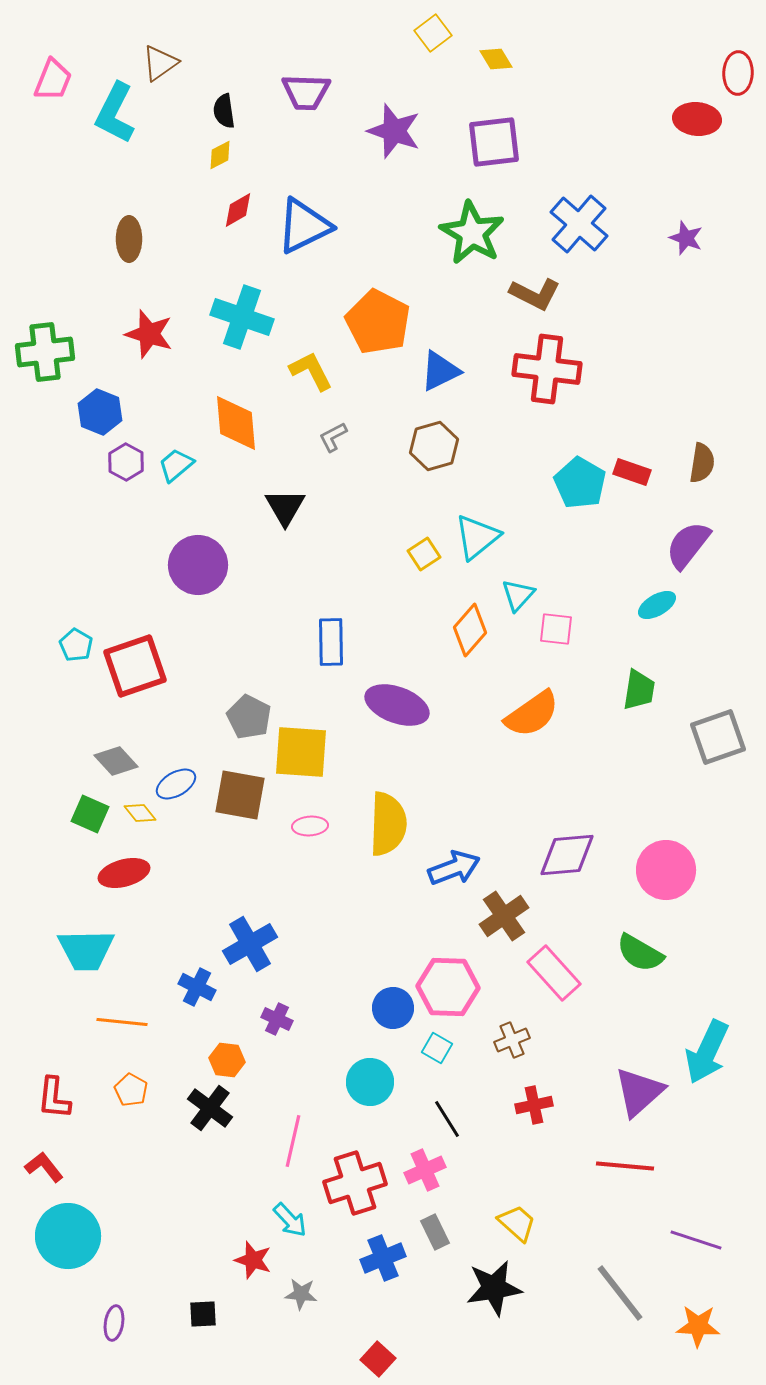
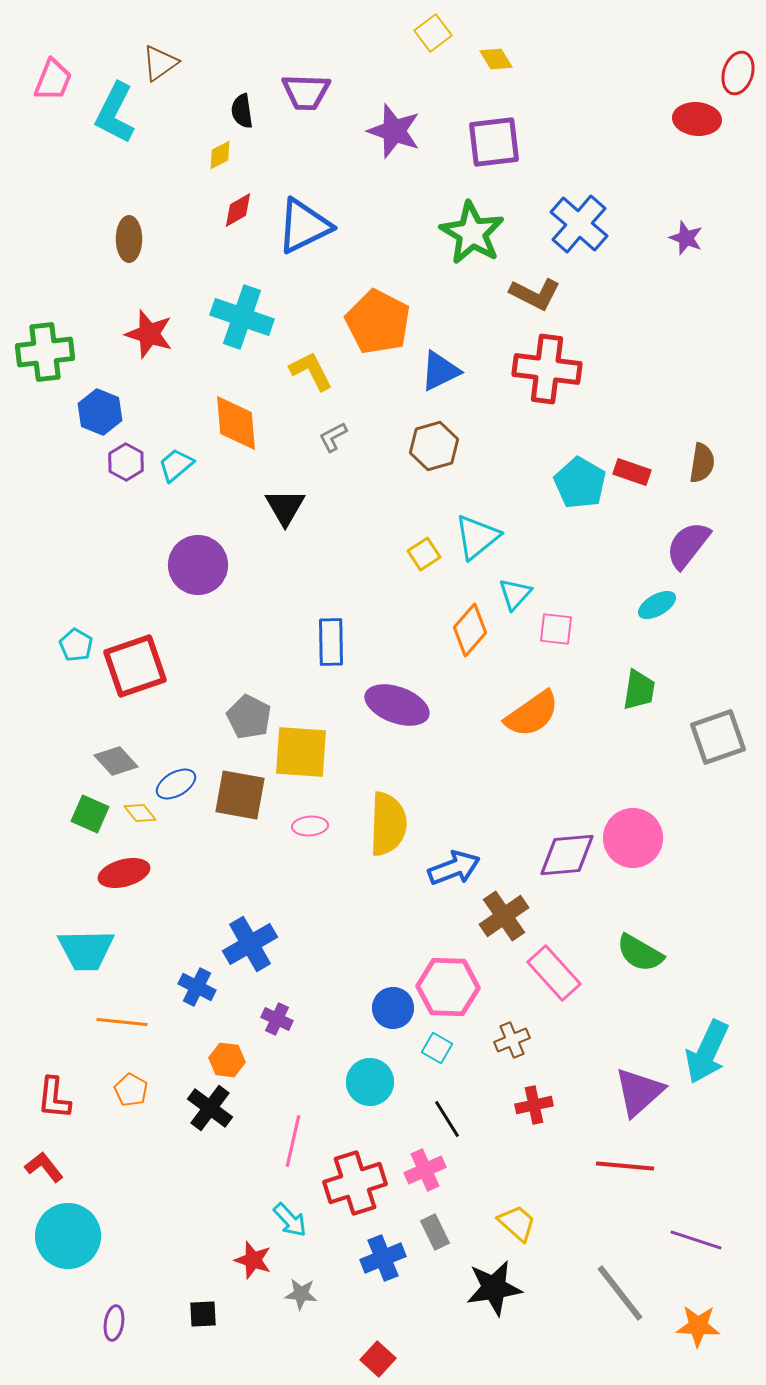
red ellipse at (738, 73): rotated 15 degrees clockwise
black semicircle at (224, 111): moved 18 px right
cyan triangle at (518, 595): moved 3 px left, 1 px up
pink circle at (666, 870): moved 33 px left, 32 px up
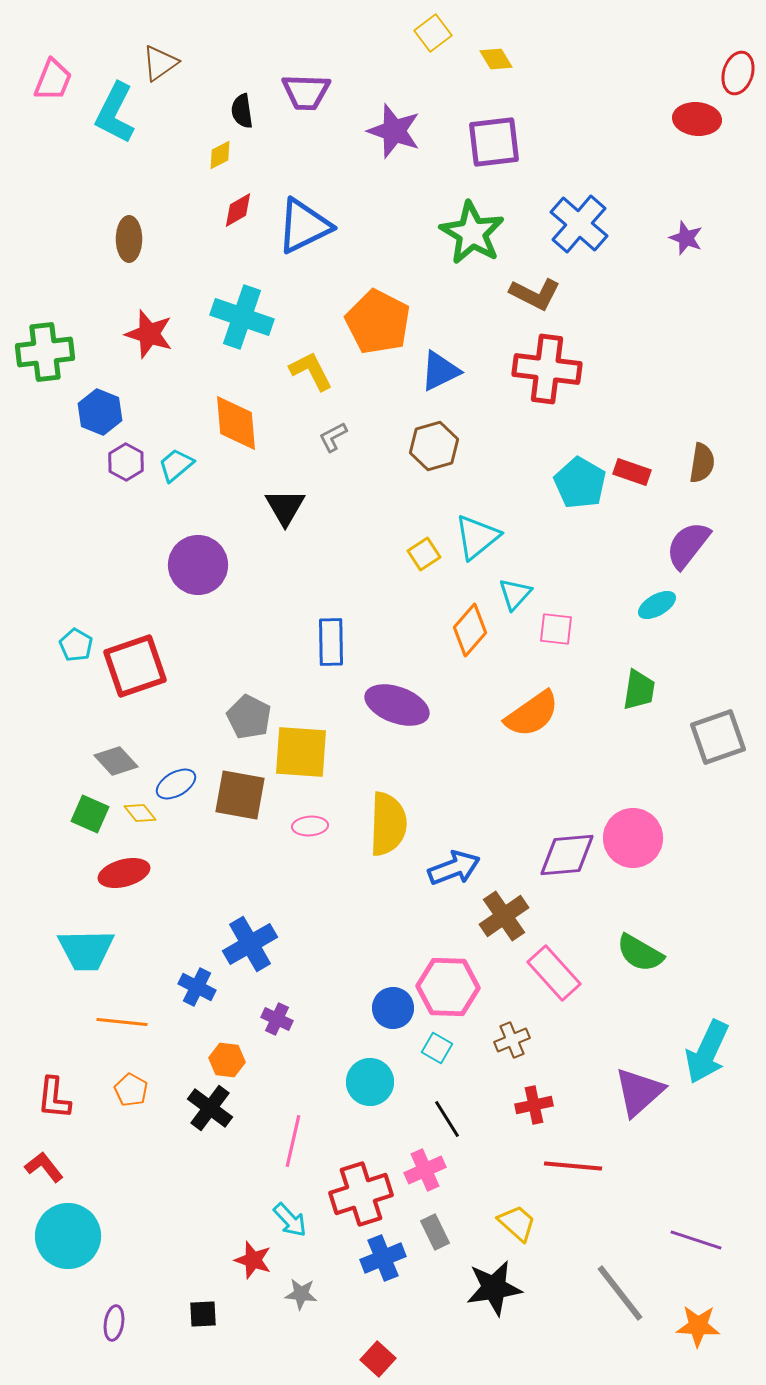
red line at (625, 1166): moved 52 px left
red cross at (355, 1183): moved 6 px right, 11 px down
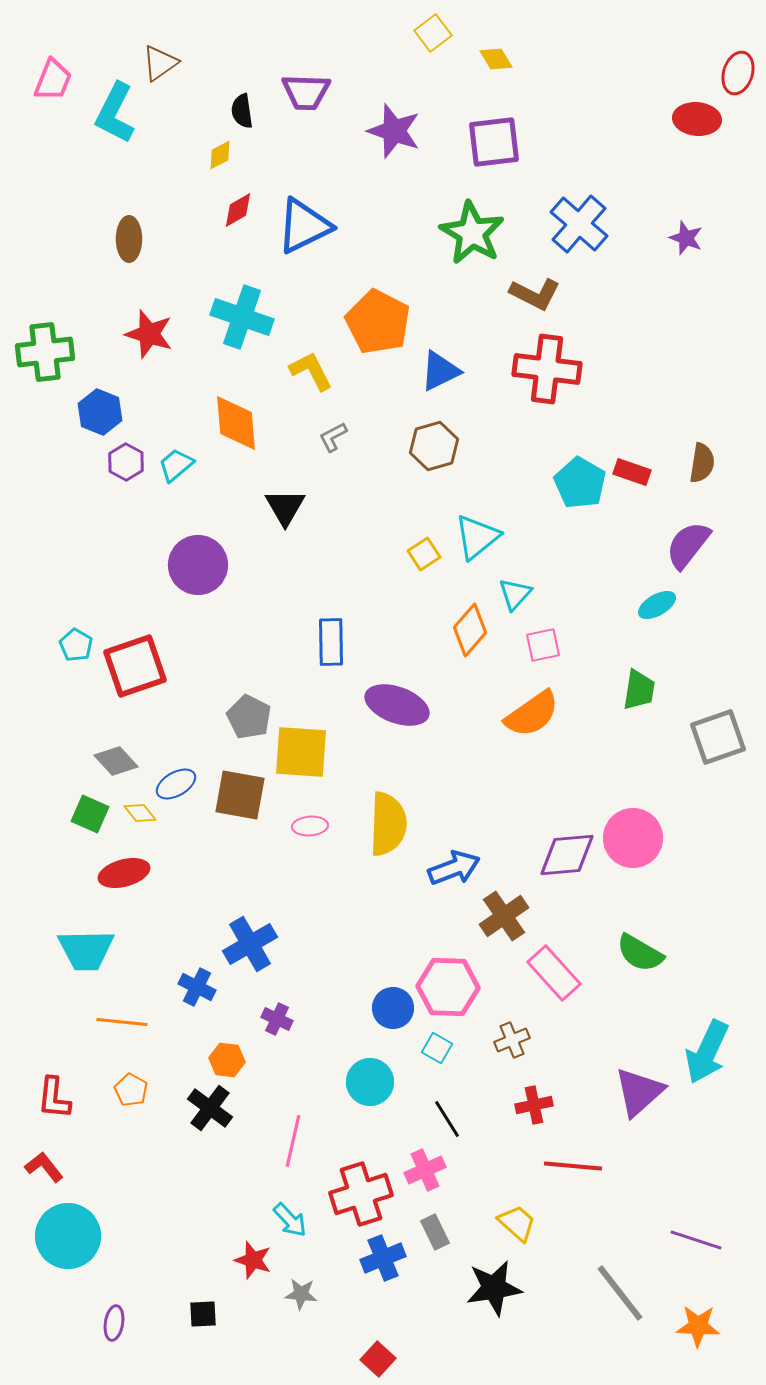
pink square at (556, 629): moved 13 px left, 16 px down; rotated 18 degrees counterclockwise
